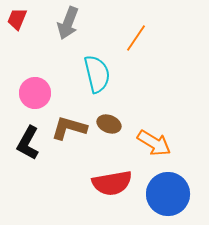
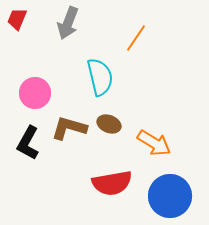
cyan semicircle: moved 3 px right, 3 px down
blue circle: moved 2 px right, 2 px down
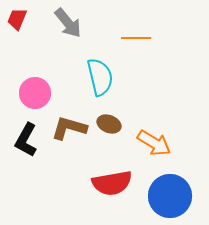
gray arrow: rotated 60 degrees counterclockwise
orange line: rotated 56 degrees clockwise
black L-shape: moved 2 px left, 3 px up
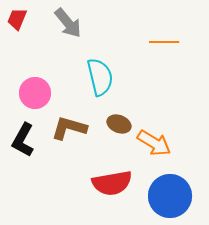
orange line: moved 28 px right, 4 px down
brown ellipse: moved 10 px right
black L-shape: moved 3 px left
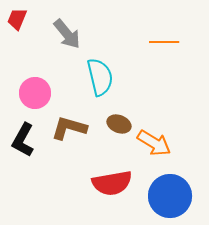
gray arrow: moved 1 px left, 11 px down
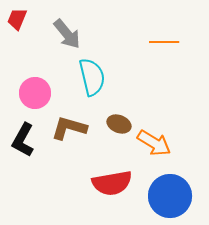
cyan semicircle: moved 8 px left
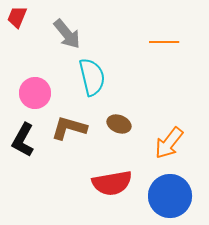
red trapezoid: moved 2 px up
orange arrow: moved 15 px right; rotated 96 degrees clockwise
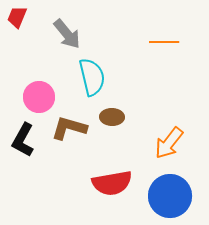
pink circle: moved 4 px right, 4 px down
brown ellipse: moved 7 px left, 7 px up; rotated 20 degrees counterclockwise
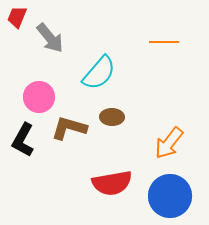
gray arrow: moved 17 px left, 4 px down
cyan semicircle: moved 7 px right, 4 px up; rotated 54 degrees clockwise
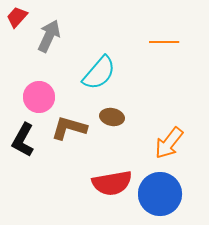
red trapezoid: rotated 20 degrees clockwise
gray arrow: moved 1 px left, 2 px up; rotated 116 degrees counterclockwise
brown ellipse: rotated 10 degrees clockwise
blue circle: moved 10 px left, 2 px up
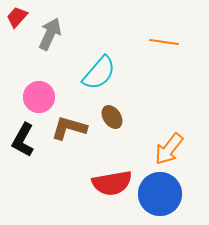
gray arrow: moved 1 px right, 2 px up
orange line: rotated 8 degrees clockwise
brown ellipse: rotated 45 degrees clockwise
orange arrow: moved 6 px down
